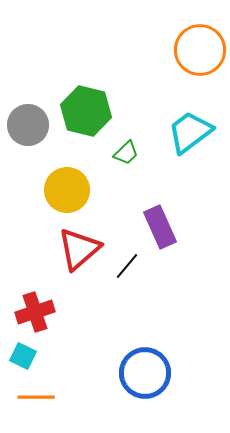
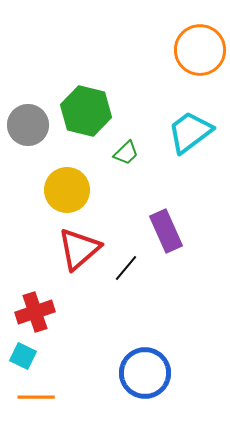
purple rectangle: moved 6 px right, 4 px down
black line: moved 1 px left, 2 px down
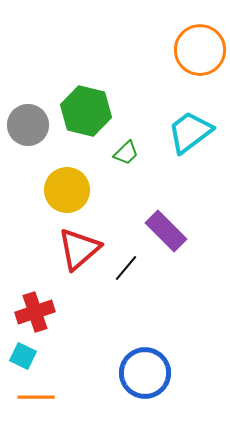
purple rectangle: rotated 21 degrees counterclockwise
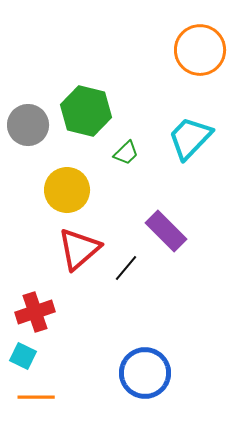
cyan trapezoid: moved 6 px down; rotated 9 degrees counterclockwise
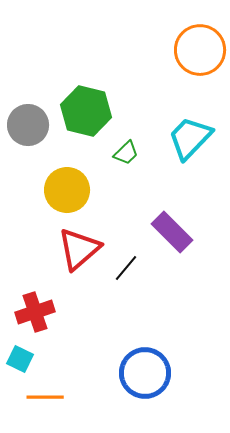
purple rectangle: moved 6 px right, 1 px down
cyan square: moved 3 px left, 3 px down
orange line: moved 9 px right
